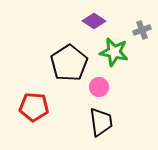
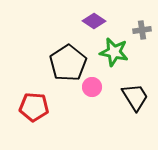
gray cross: rotated 12 degrees clockwise
black pentagon: moved 1 px left
pink circle: moved 7 px left
black trapezoid: moved 34 px right, 25 px up; rotated 24 degrees counterclockwise
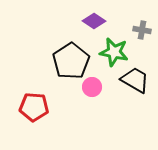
gray cross: rotated 18 degrees clockwise
black pentagon: moved 3 px right, 2 px up
black trapezoid: moved 17 px up; rotated 28 degrees counterclockwise
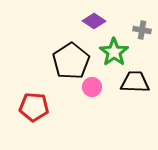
green star: rotated 24 degrees clockwise
black trapezoid: moved 2 px down; rotated 28 degrees counterclockwise
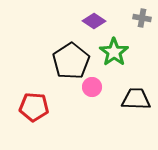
gray cross: moved 12 px up
black trapezoid: moved 1 px right, 17 px down
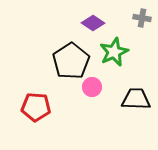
purple diamond: moved 1 px left, 2 px down
green star: rotated 12 degrees clockwise
red pentagon: moved 2 px right
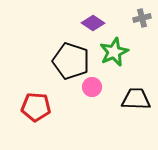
gray cross: rotated 24 degrees counterclockwise
black pentagon: rotated 21 degrees counterclockwise
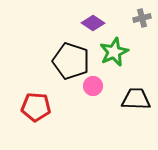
pink circle: moved 1 px right, 1 px up
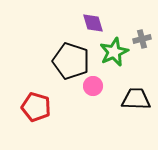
gray cross: moved 21 px down
purple diamond: rotated 40 degrees clockwise
red pentagon: rotated 12 degrees clockwise
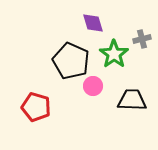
green star: moved 2 px down; rotated 12 degrees counterclockwise
black pentagon: rotated 6 degrees clockwise
black trapezoid: moved 4 px left, 1 px down
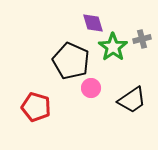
green star: moved 1 px left, 7 px up
pink circle: moved 2 px left, 2 px down
black trapezoid: rotated 144 degrees clockwise
